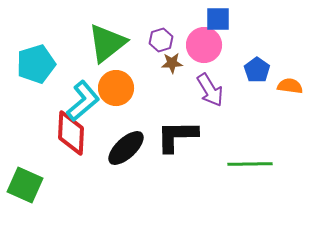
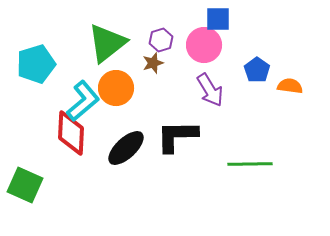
brown star: moved 19 px left; rotated 15 degrees counterclockwise
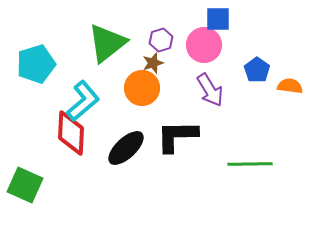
orange circle: moved 26 px right
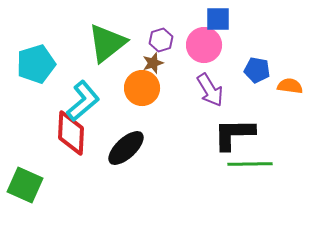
blue pentagon: rotated 25 degrees counterclockwise
black L-shape: moved 57 px right, 2 px up
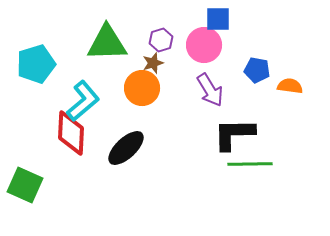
green triangle: rotated 36 degrees clockwise
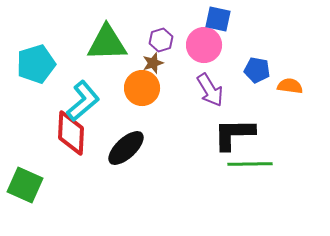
blue square: rotated 12 degrees clockwise
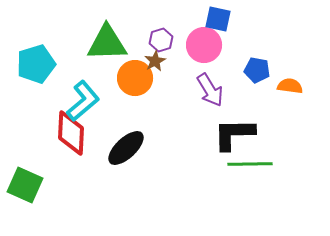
brown star: moved 2 px right, 2 px up; rotated 10 degrees counterclockwise
orange circle: moved 7 px left, 10 px up
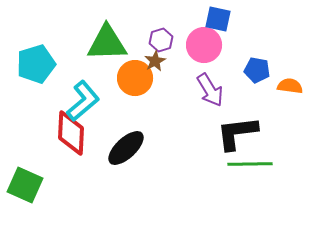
black L-shape: moved 3 px right, 1 px up; rotated 6 degrees counterclockwise
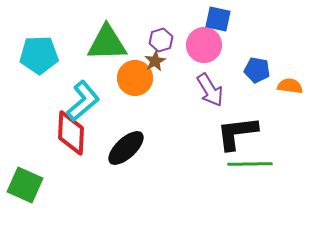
cyan pentagon: moved 3 px right, 9 px up; rotated 15 degrees clockwise
